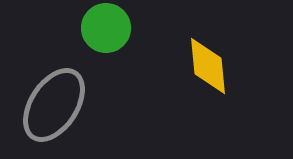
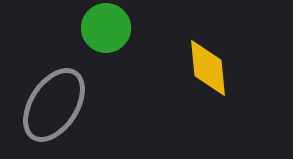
yellow diamond: moved 2 px down
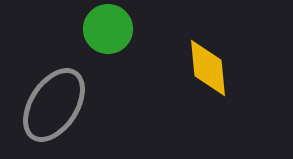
green circle: moved 2 px right, 1 px down
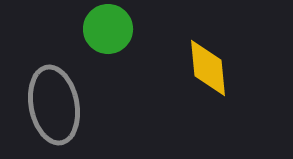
gray ellipse: rotated 44 degrees counterclockwise
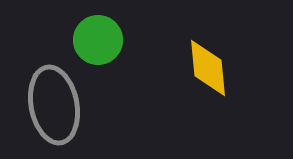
green circle: moved 10 px left, 11 px down
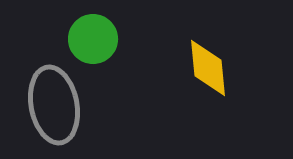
green circle: moved 5 px left, 1 px up
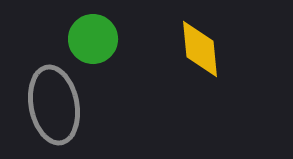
yellow diamond: moved 8 px left, 19 px up
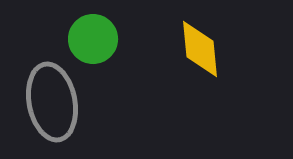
gray ellipse: moved 2 px left, 3 px up
